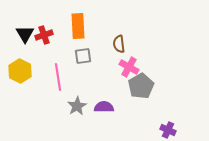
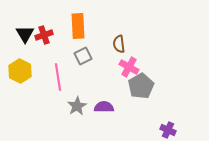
gray square: rotated 18 degrees counterclockwise
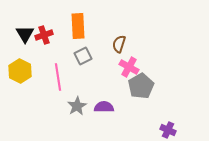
brown semicircle: rotated 24 degrees clockwise
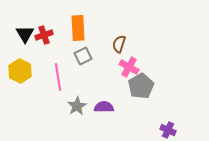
orange rectangle: moved 2 px down
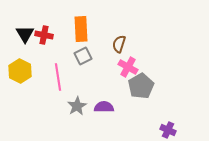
orange rectangle: moved 3 px right, 1 px down
red cross: rotated 30 degrees clockwise
pink cross: moved 1 px left
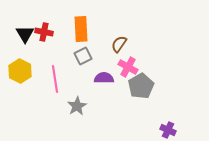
red cross: moved 3 px up
brown semicircle: rotated 18 degrees clockwise
pink line: moved 3 px left, 2 px down
purple semicircle: moved 29 px up
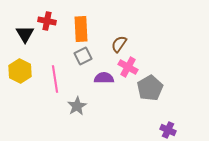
red cross: moved 3 px right, 11 px up
gray pentagon: moved 9 px right, 2 px down
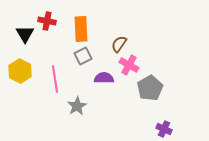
pink cross: moved 1 px right, 2 px up
purple cross: moved 4 px left, 1 px up
